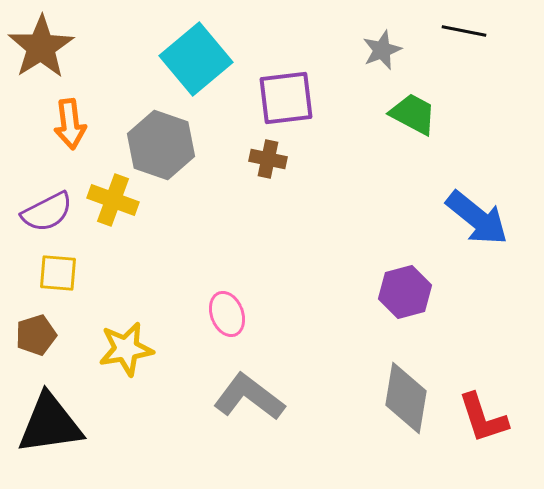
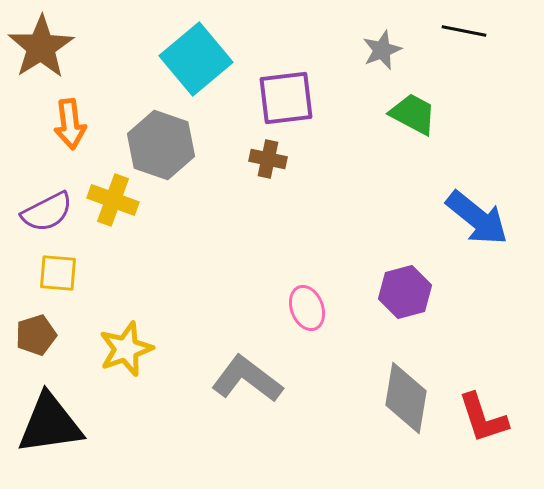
pink ellipse: moved 80 px right, 6 px up
yellow star: rotated 10 degrees counterclockwise
gray L-shape: moved 2 px left, 18 px up
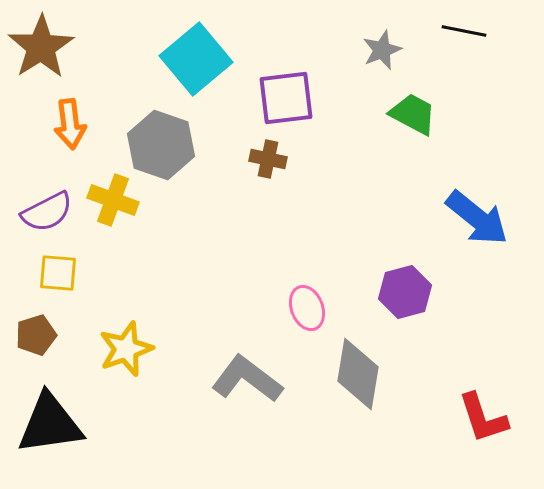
gray diamond: moved 48 px left, 24 px up
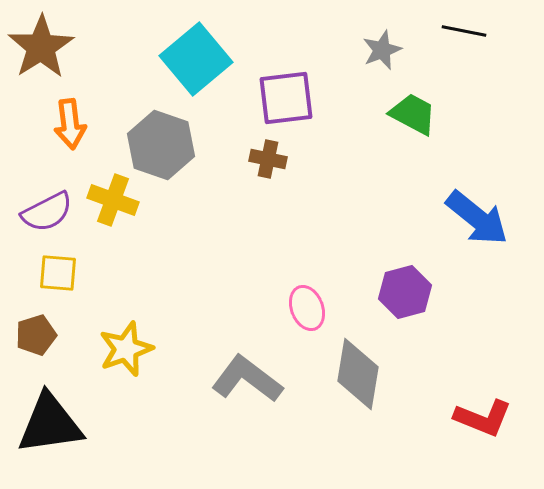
red L-shape: rotated 50 degrees counterclockwise
